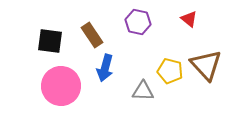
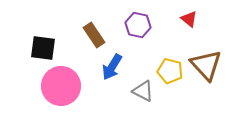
purple hexagon: moved 3 px down
brown rectangle: moved 2 px right
black square: moved 7 px left, 7 px down
blue arrow: moved 7 px right, 1 px up; rotated 16 degrees clockwise
gray triangle: rotated 25 degrees clockwise
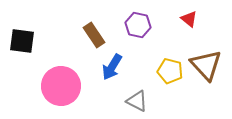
black square: moved 21 px left, 7 px up
gray triangle: moved 6 px left, 10 px down
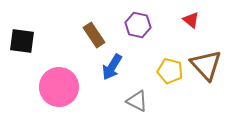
red triangle: moved 2 px right, 1 px down
pink circle: moved 2 px left, 1 px down
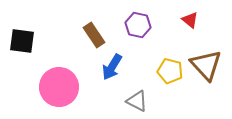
red triangle: moved 1 px left
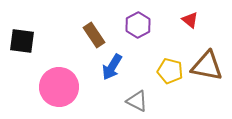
purple hexagon: rotated 20 degrees clockwise
brown triangle: moved 1 px right, 1 px down; rotated 36 degrees counterclockwise
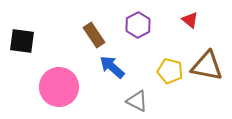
blue arrow: rotated 100 degrees clockwise
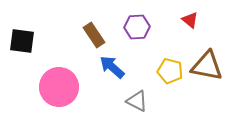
purple hexagon: moved 1 px left, 2 px down; rotated 25 degrees clockwise
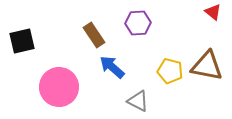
red triangle: moved 23 px right, 8 px up
purple hexagon: moved 1 px right, 4 px up
black square: rotated 20 degrees counterclockwise
gray triangle: moved 1 px right
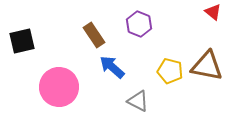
purple hexagon: moved 1 px right, 1 px down; rotated 25 degrees clockwise
